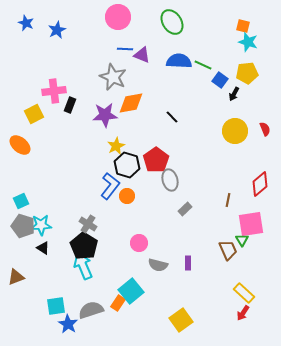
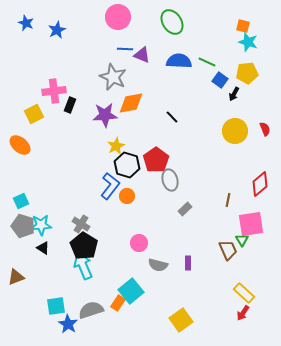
green line at (203, 65): moved 4 px right, 3 px up
gray cross at (88, 224): moved 7 px left
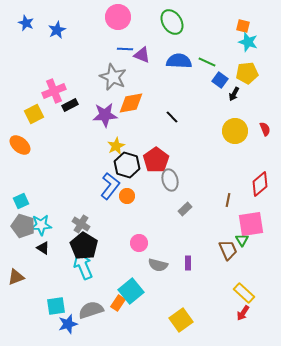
pink cross at (54, 91): rotated 15 degrees counterclockwise
black rectangle at (70, 105): rotated 42 degrees clockwise
blue star at (68, 324): rotated 24 degrees clockwise
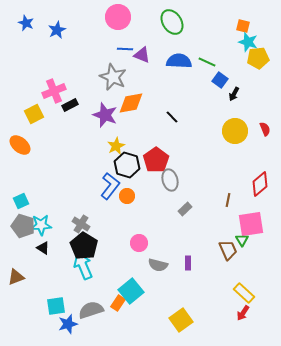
yellow pentagon at (247, 73): moved 11 px right, 15 px up
purple star at (105, 115): rotated 25 degrees clockwise
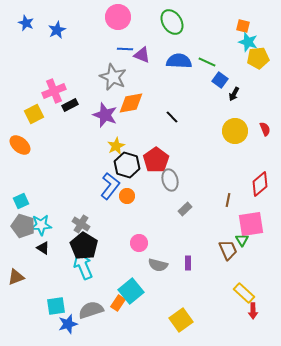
red arrow at (243, 313): moved 10 px right, 2 px up; rotated 35 degrees counterclockwise
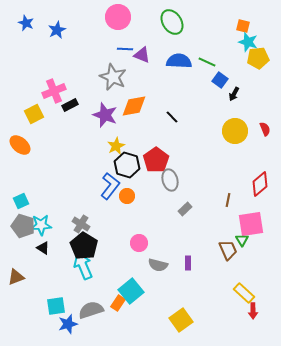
orange diamond at (131, 103): moved 3 px right, 3 px down
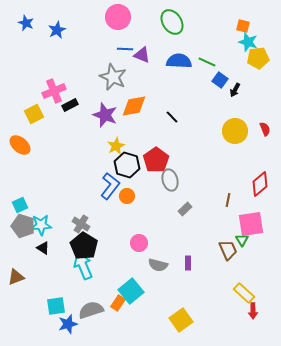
black arrow at (234, 94): moved 1 px right, 4 px up
cyan square at (21, 201): moved 1 px left, 4 px down
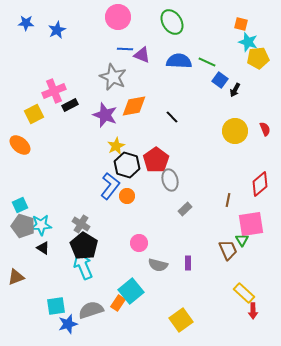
blue star at (26, 23): rotated 21 degrees counterclockwise
orange square at (243, 26): moved 2 px left, 2 px up
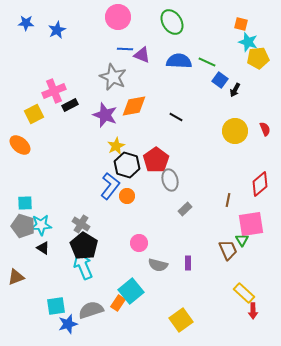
black line at (172, 117): moved 4 px right; rotated 16 degrees counterclockwise
cyan square at (20, 205): moved 5 px right, 2 px up; rotated 21 degrees clockwise
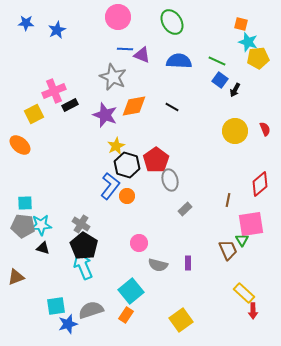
green line at (207, 62): moved 10 px right, 1 px up
black line at (176, 117): moved 4 px left, 10 px up
gray pentagon at (23, 226): rotated 10 degrees counterclockwise
black triangle at (43, 248): rotated 16 degrees counterclockwise
orange rectangle at (118, 303): moved 8 px right, 12 px down
